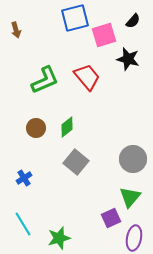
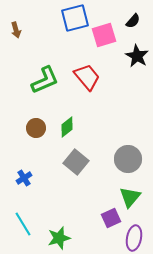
black star: moved 9 px right, 3 px up; rotated 15 degrees clockwise
gray circle: moved 5 px left
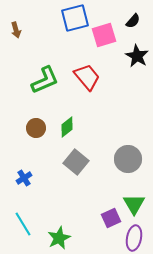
green triangle: moved 4 px right, 7 px down; rotated 10 degrees counterclockwise
green star: rotated 10 degrees counterclockwise
